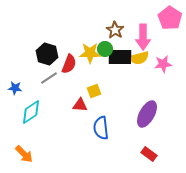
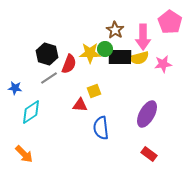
pink pentagon: moved 4 px down
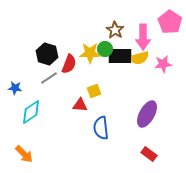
black rectangle: moved 1 px up
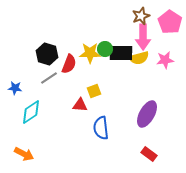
brown star: moved 26 px right, 14 px up; rotated 18 degrees clockwise
black rectangle: moved 1 px right, 3 px up
pink star: moved 2 px right, 4 px up
orange arrow: rotated 18 degrees counterclockwise
